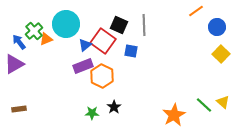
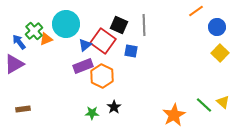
yellow square: moved 1 px left, 1 px up
brown rectangle: moved 4 px right
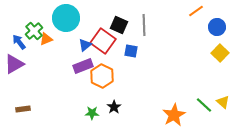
cyan circle: moved 6 px up
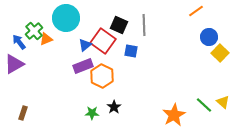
blue circle: moved 8 px left, 10 px down
brown rectangle: moved 4 px down; rotated 64 degrees counterclockwise
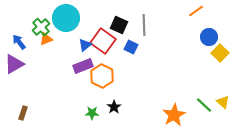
green cross: moved 7 px right, 4 px up
blue square: moved 4 px up; rotated 16 degrees clockwise
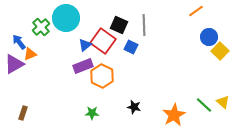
orange triangle: moved 16 px left, 15 px down
yellow square: moved 2 px up
black star: moved 20 px right; rotated 24 degrees counterclockwise
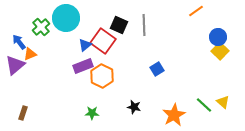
blue circle: moved 9 px right
blue square: moved 26 px right, 22 px down; rotated 32 degrees clockwise
purple triangle: moved 1 px right, 1 px down; rotated 10 degrees counterclockwise
